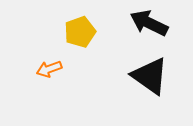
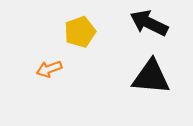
black triangle: moved 1 px right, 1 px down; rotated 30 degrees counterclockwise
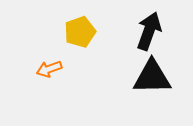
black arrow: moved 8 px down; rotated 84 degrees clockwise
black triangle: moved 1 px right; rotated 6 degrees counterclockwise
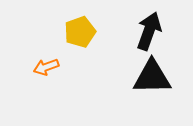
orange arrow: moved 3 px left, 2 px up
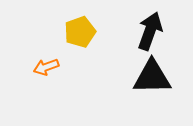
black arrow: moved 1 px right
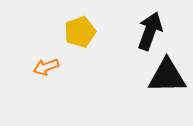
black triangle: moved 15 px right, 1 px up
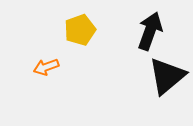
yellow pentagon: moved 2 px up
black triangle: rotated 39 degrees counterclockwise
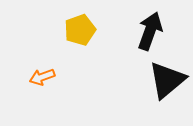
orange arrow: moved 4 px left, 10 px down
black triangle: moved 4 px down
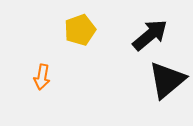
black arrow: moved 4 px down; rotated 30 degrees clockwise
orange arrow: rotated 60 degrees counterclockwise
